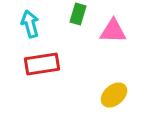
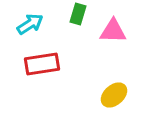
cyan arrow: rotated 72 degrees clockwise
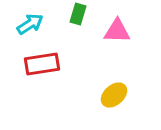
pink triangle: moved 4 px right
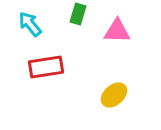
cyan arrow: rotated 96 degrees counterclockwise
red rectangle: moved 4 px right, 3 px down
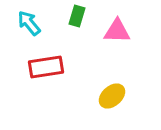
green rectangle: moved 1 px left, 2 px down
cyan arrow: moved 1 px left, 1 px up
yellow ellipse: moved 2 px left, 1 px down
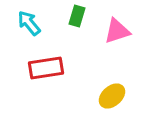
pink triangle: rotated 20 degrees counterclockwise
red rectangle: moved 1 px down
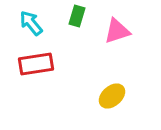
cyan arrow: moved 2 px right
red rectangle: moved 10 px left, 4 px up
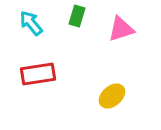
pink triangle: moved 4 px right, 2 px up
red rectangle: moved 2 px right, 10 px down
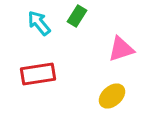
green rectangle: rotated 15 degrees clockwise
cyan arrow: moved 8 px right
pink triangle: moved 20 px down
